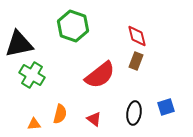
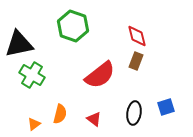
orange triangle: rotated 32 degrees counterclockwise
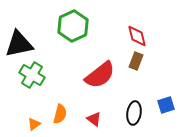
green hexagon: rotated 16 degrees clockwise
blue square: moved 2 px up
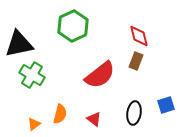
red diamond: moved 2 px right
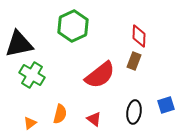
red diamond: rotated 15 degrees clockwise
brown rectangle: moved 2 px left
black ellipse: moved 1 px up
orange triangle: moved 4 px left, 1 px up
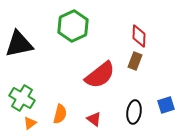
brown rectangle: moved 1 px right
green cross: moved 10 px left, 23 px down
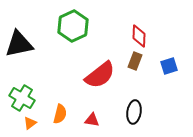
blue square: moved 3 px right, 39 px up
red triangle: moved 2 px left, 1 px down; rotated 28 degrees counterclockwise
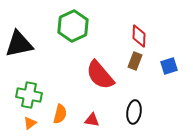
red semicircle: rotated 88 degrees clockwise
green cross: moved 7 px right, 3 px up; rotated 20 degrees counterclockwise
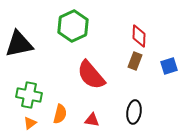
red semicircle: moved 9 px left
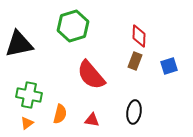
green hexagon: rotated 8 degrees clockwise
orange triangle: moved 3 px left
